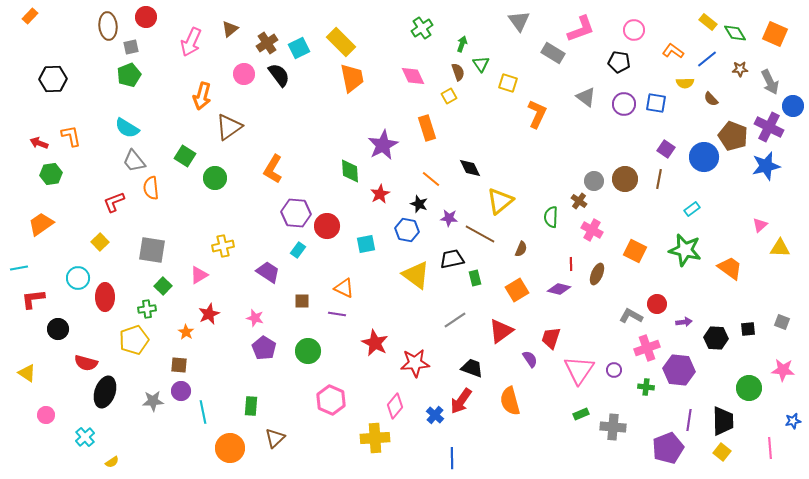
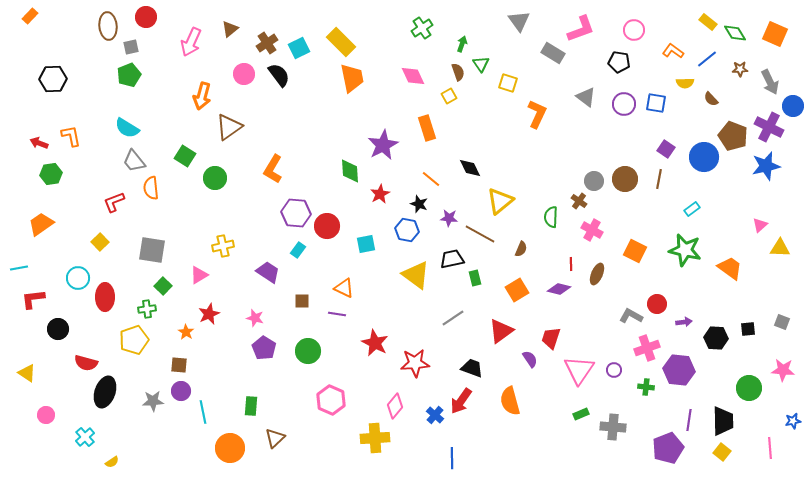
gray line at (455, 320): moved 2 px left, 2 px up
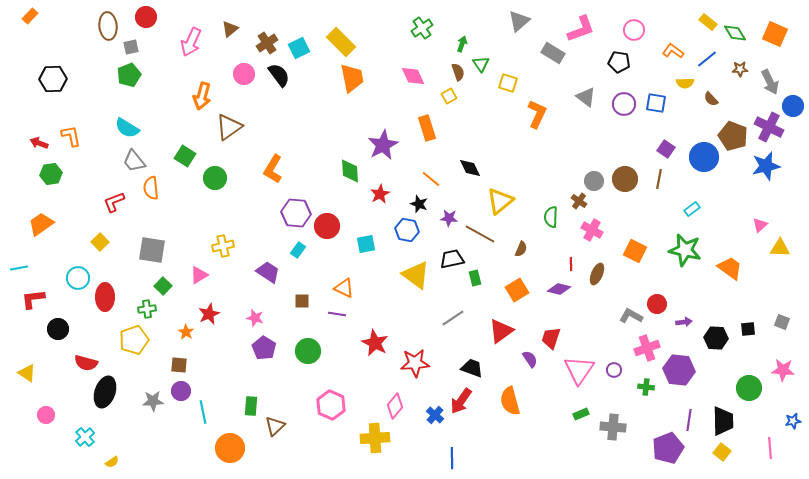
gray triangle at (519, 21): rotated 25 degrees clockwise
pink hexagon at (331, 400): moved 5 px down
brown triangle at (275, 438): moved 12 px up
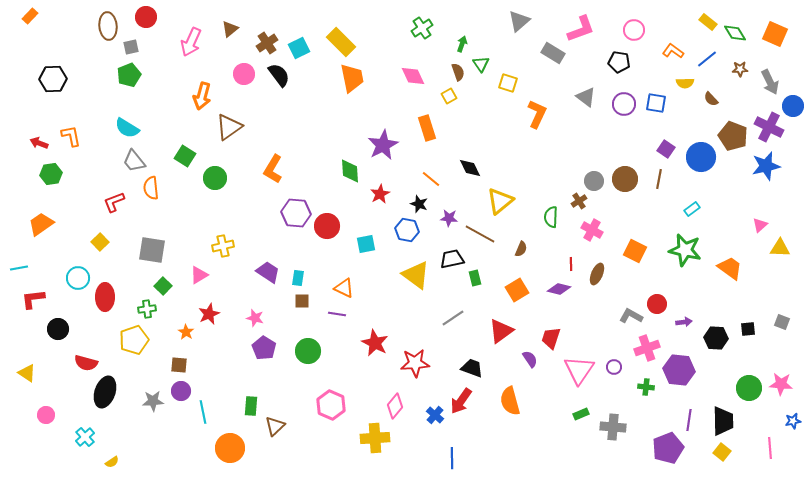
blue circle at (704, 157): moved 3 px left
brown cross at (579, 201): rotated 21 degrees clockwise
cyan rectangle at (298, 250): moved 28 px down; rotated 28 degrees counterclockwise
purple circle at (614, 370): moved 3 px up
pink star at (783, 370): moved 2 px left, 14 px down
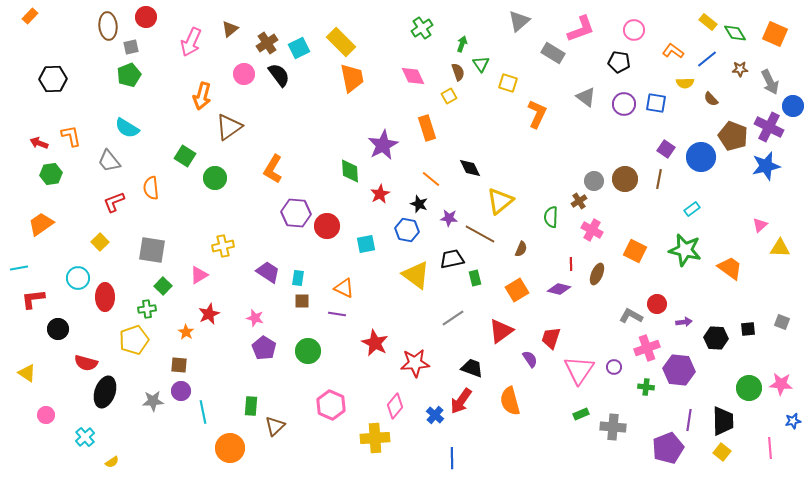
gray trapezoid at (134, 161): moved 25 px left
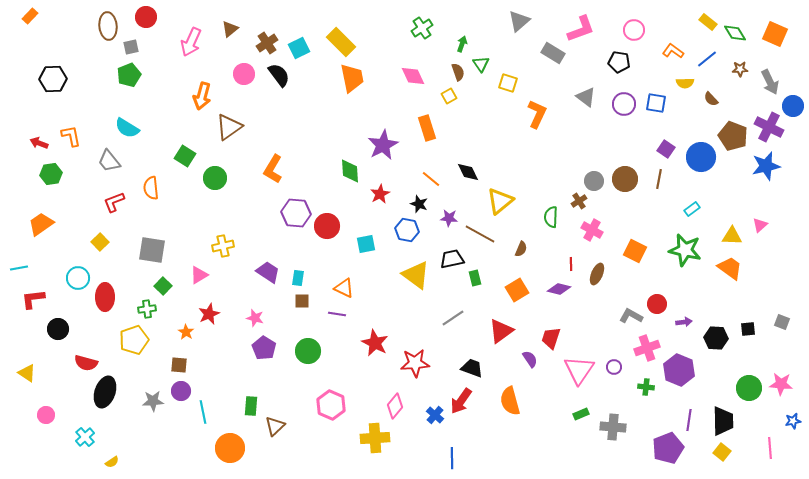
black diamond at (470, 168): moved 2 px left, 4 px down
yellow triangle at (780, 248): moved 48 px left, 12 px up
purple hexagon at (679, 370): rotated 16 degrees clockwise
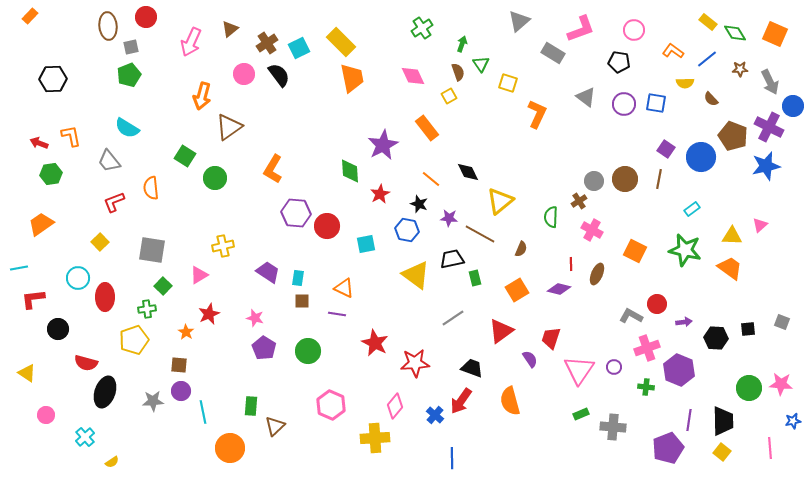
orange rectangle at (427, 128): rotated 20 degrees counterclockwise
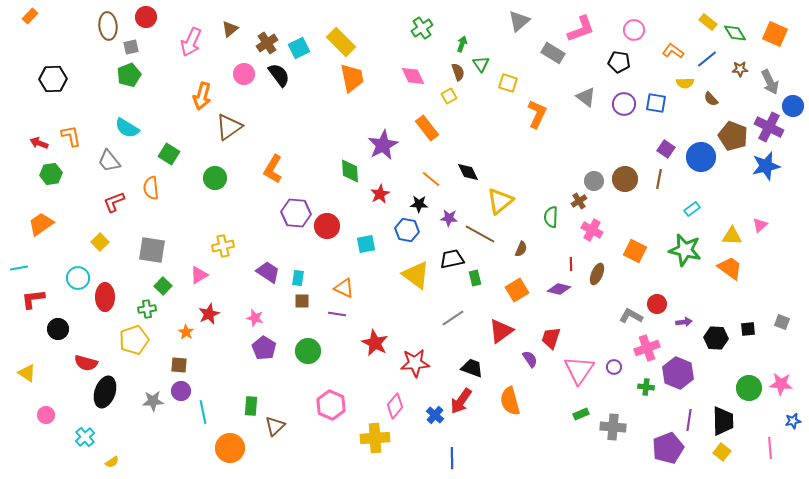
green square at (185, 156): moved 16 px left, 2 px up
black star at (419, 204): rotated 18 degrees counterclockwise
purple hexagon at (679, 370): moved 1 px left, 3 px down
